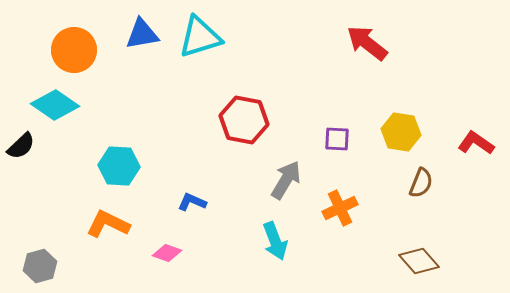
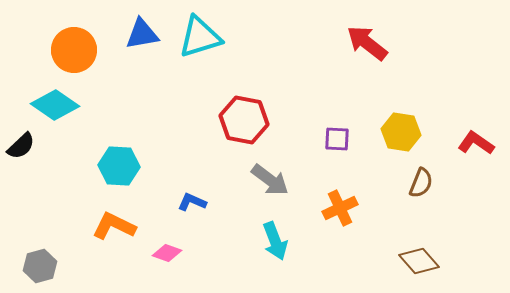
gray arrow: moved 16 px left; rotated 96 degrees clockwise
orange L-shape: moved 6 px right, 2 px down
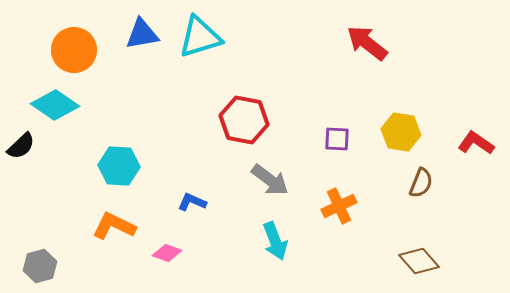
orange cross: moved 1 px left, 2 px up
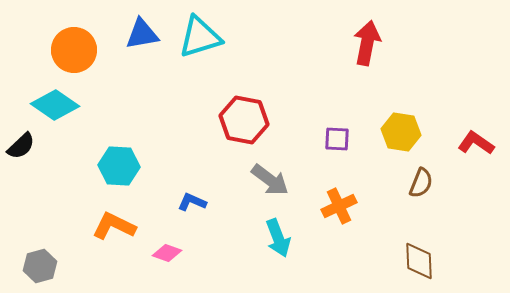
red arrow: rotated 63 degrees clockwise
cyan arrow: moved 3 px right, 3 px up
brown diamond: rotated 39 degrees clockwise
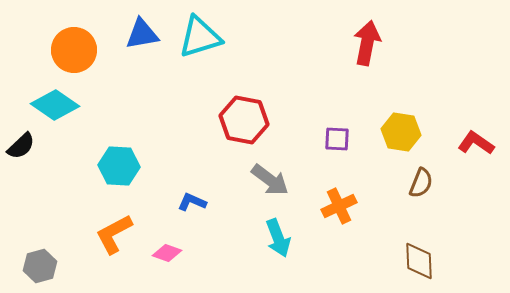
orange L-shape: moved 8 px down; rotated 54 degrees counterclockwise
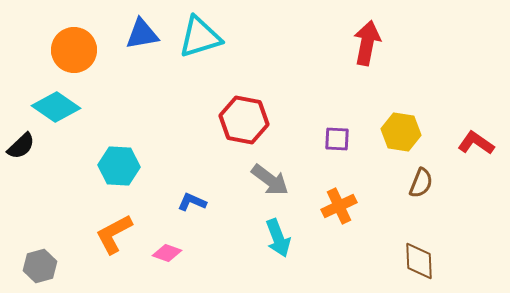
cyan diamond: moved 1 px right, 2 px down
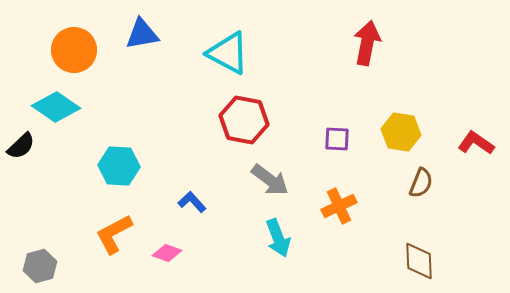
cyan triangle: moved 28 px right, 16 px down; rotated 45 degrees clockwise
blue L-shape: rotated 24 degrees clockwise
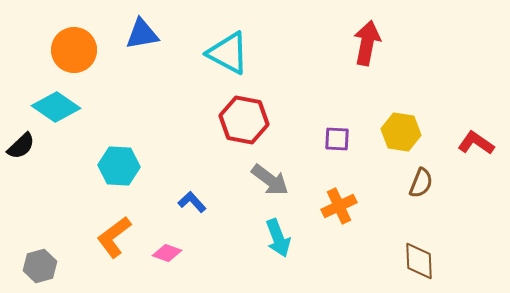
orange L-shape: moved 3 px down; rotated 9 degrees counterclockwise
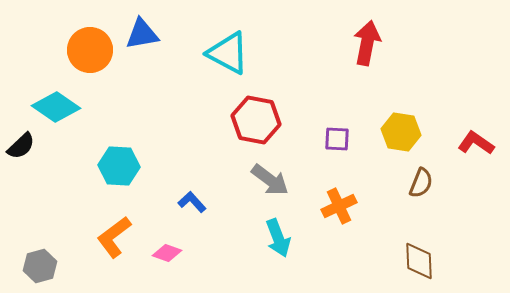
orange circle: moved 16 px right
red hexagon: moved 12 px right
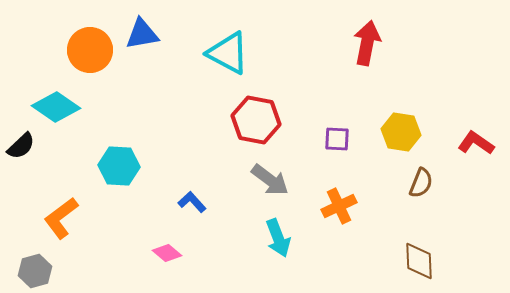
orange L-shape: moved 53 px left, 19 px up
pink diamond: rotated 20 degrees clockwise
gray hexagon: moved 5 px left, 5 px down
